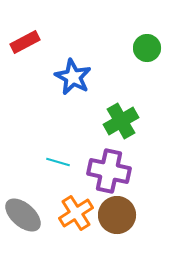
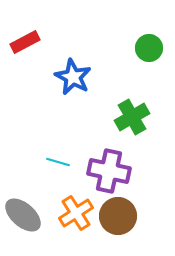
green circle: moved 2 px right
green cross: moved 11 px right, 4 px up
brown circle: moved 1 px right, 1 px down
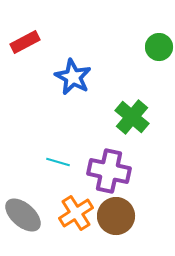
green circle: moved 10 px right, 1 px up
green cross: rotated 20 degrees counterclockwise
brown circle: moved 2 px left
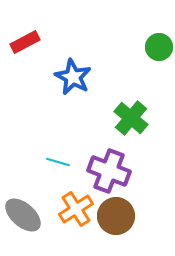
green cross: moved 1 px left, 1 px down
purple cross: rotated 9 degrees clockwise
orange cross: moved 4 px up
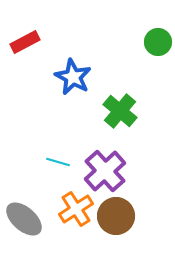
green circle: moved 1 px left, 5 px up
green cross: moved 11 px left, 7 px up
purple cross: moved 4 px left; rotated 27 degrees clockwise
gray ellipse: moved 1 px right, 4 px down
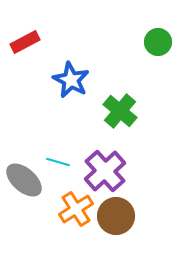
blue star: moved 2 px left, 3 px down
gray ellipse: moved 39 px up
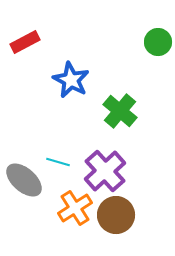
orange cross: moved 1 px left, 1 px up
brown circle: moved 1 px up
